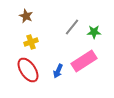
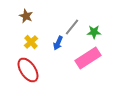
yellow cross: rotated 24 degrees counterclockwise
pink rectangle: moved 4 px right, 3 px up
blue arrow: moved 28 px up
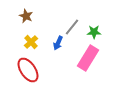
pink rectangle: rotated 25 degrees counterclockwise
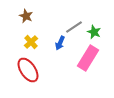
gray line: moved 2 px right; rotated 18 degrees clockwise
green star: rotated 24 degrees clockwise
blue arrow: moved 2 px right
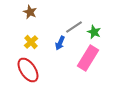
brown star: moved 4 px right, 4 px up
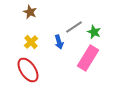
blue arrow: moved 1 px left, 1 px up; rotated 40 degrees counterclockwise
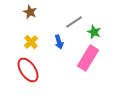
gray line: moved 5 px up
